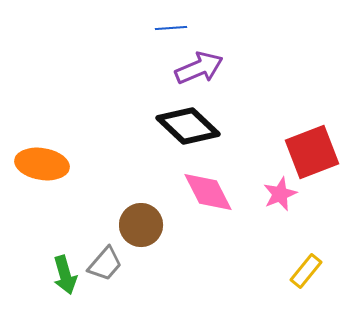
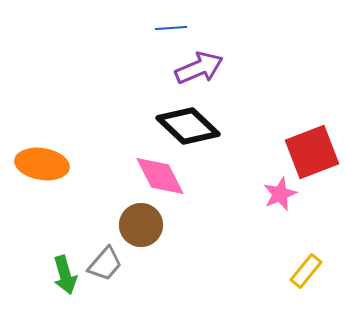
pink diamond: moved 48 px left, 16 px up
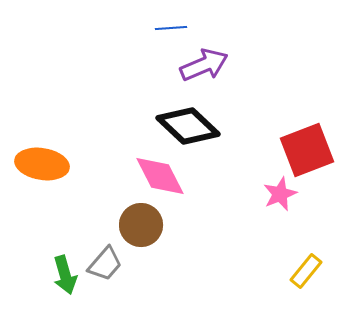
purple arrow: moved 5 px right, 3 px up
red square: moved 5 px left, 2 px up
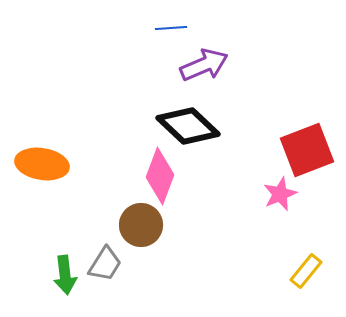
pink diamond: rotated 48 degrees clockwise
gray trapezoid: rotated 9 degrees counterclockwise
green arrow: rotated 9 degrees clockwise
